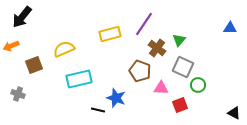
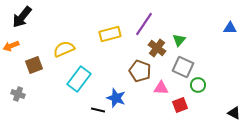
cyan rectangle: rotated 40 degrees counterclockwise
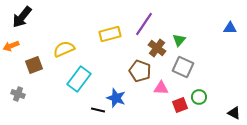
green circle: moved 1 px right, 12 px down
